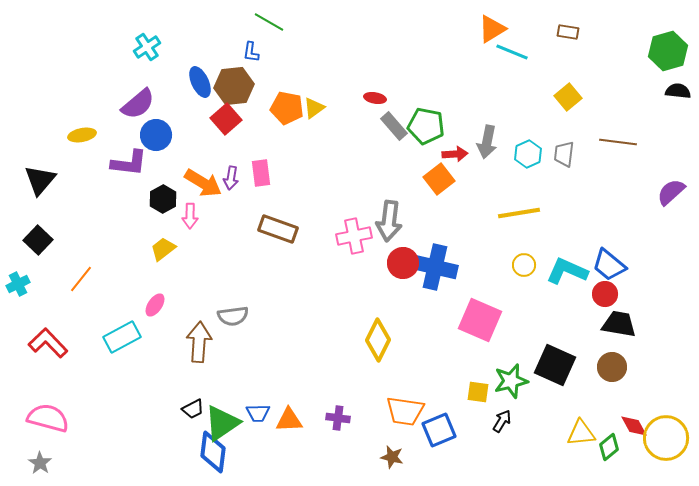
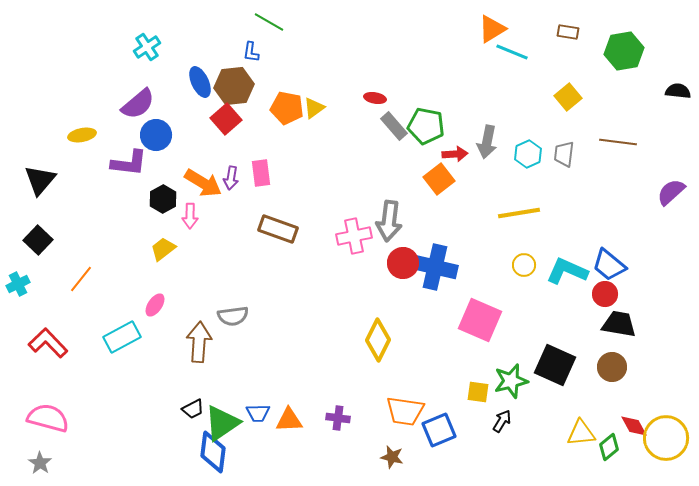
green hexagon at (668, 51): moved 44 px left; rotated 6 degrees clockwise
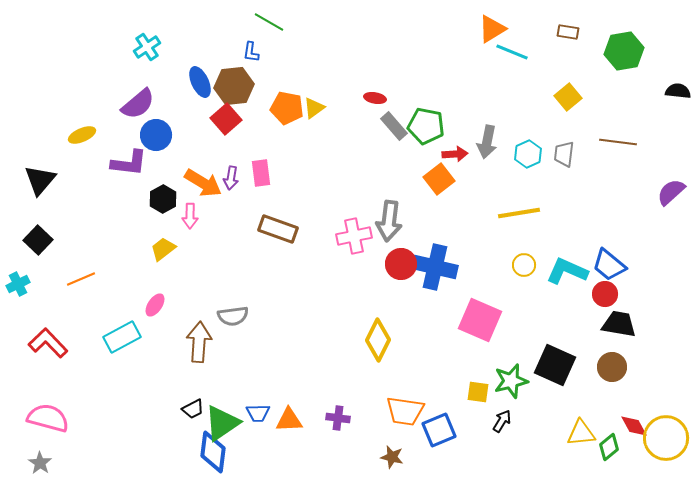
yellow ellipse at (82, 135): rotated 12 degrees counterclockwise
red circle at (403, 263): moved 2 px left, 1 px down
orange line at (81, 279): rotated 28 degrees clockwise
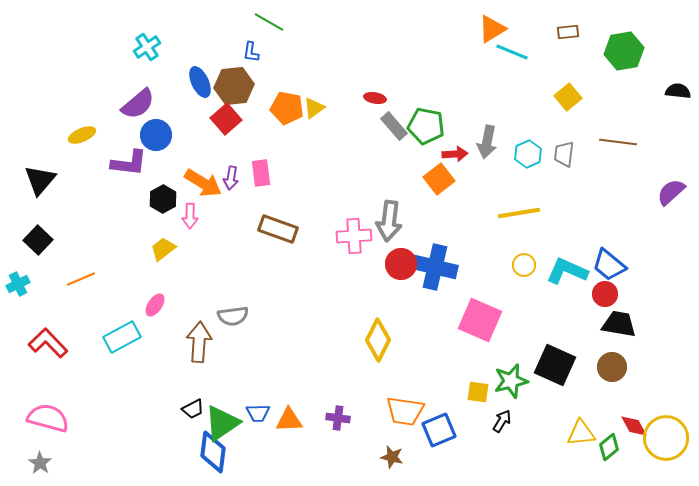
brown rectangle at (568, 32): rotated 15 degrees counterclockwise
pink cross at (354, 236): rotated 8 degrees clockwise
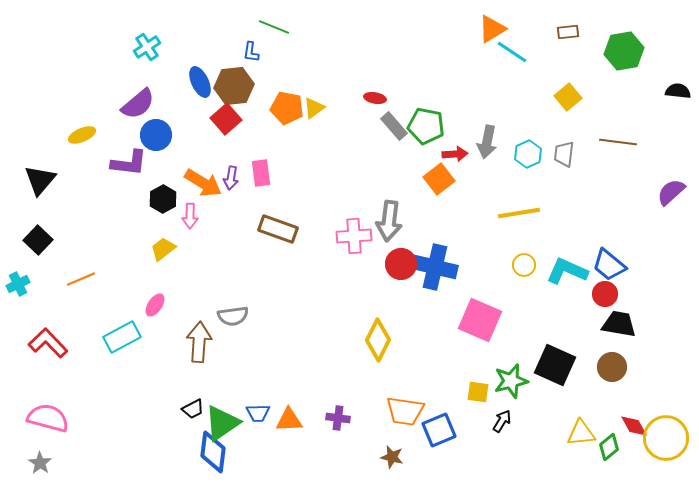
green line at (269, 22): moved 5 px right, 5 px down; rotated 8 degrees counterclockwise
cyan line at (512, 52): rotated 12 degrees clockwise
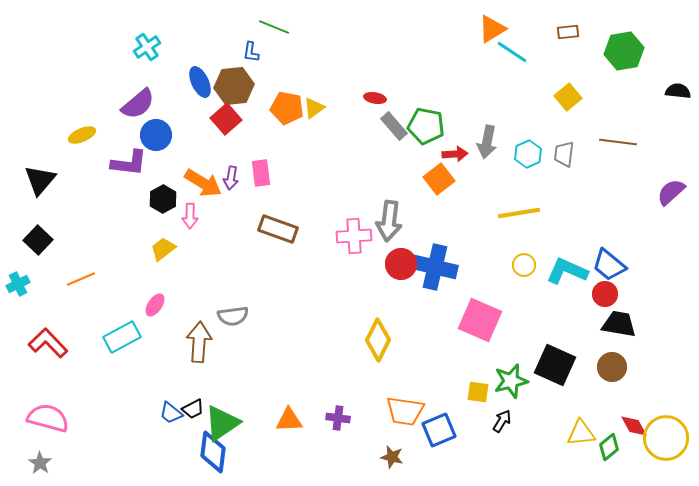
blue trapezoid at (258, 413): moved 87 px left; rotated 40 degrees clockwise
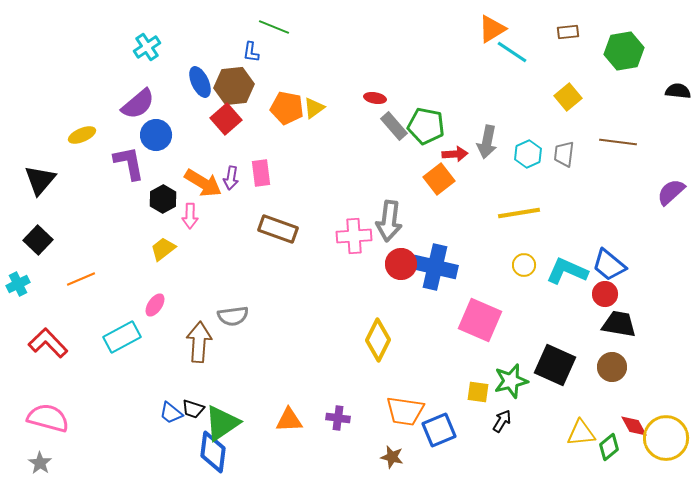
purple L-shape at (129, 163): rotated 108 degrees counterclockwise
black trapezoid at (193, 409): rotated 45 degrees clockwise
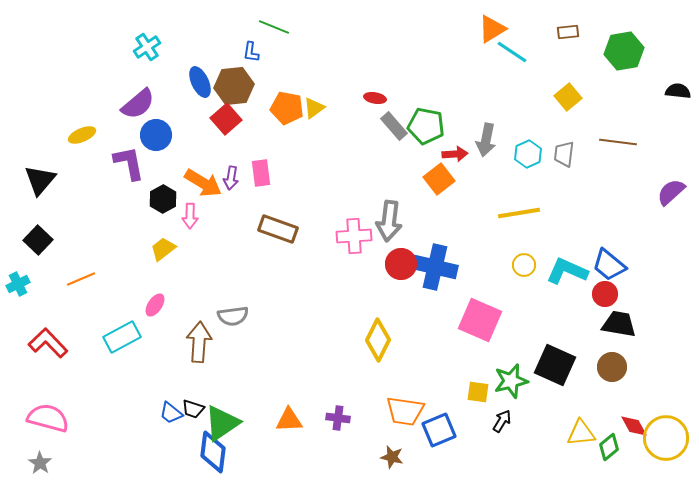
gray arrow at (487, 142): moved 1 px left, 2 px up
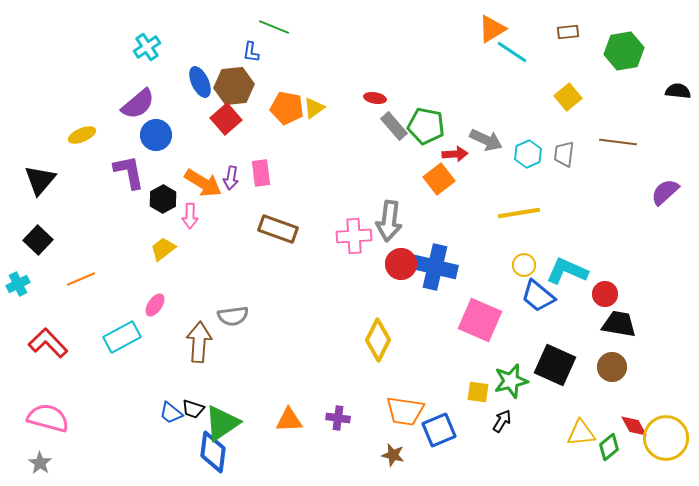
gray arrow at (486, 140): rotated 76 degrees counterclockwise
purple L-shape at (129, 163): moved 9 px down
purple semicircle at (671, 192): moved 6 px left
blue trapezoid at (609, 265): moved 71 px left, 31 px down
brown star at (392, 457): moved 1 px right, 2 px up
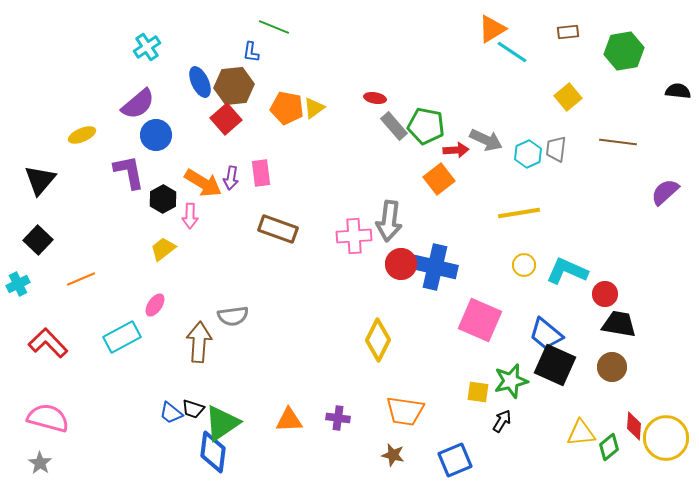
red arrow at (455, 154): moved 1 px right, 4 px up
gray trapezoid at (564, 154): moved 8 px left, 5 px up
blue trapezoid at (538, 296): moved 8 px right, 38 px down
red diamond at (634, 426): rotated 32 degrees clockwise
blue square at (439, 430): moved 16 px right, 30 px down
